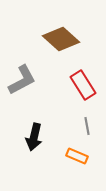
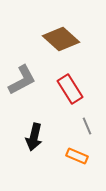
red rectangle: moved 13 px left, 4 px down
gray line: rotated 12 degrees counterclockwise
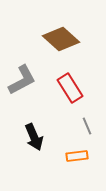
red rectangle: moved 1 px up
black arrow: rotated 36 degrees counterclockwise
orange rectangle: rotated 30 degrees counterclockwise
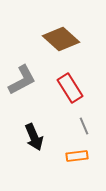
gray line: moved 3 px left
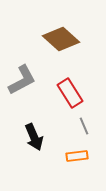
red rectangle: moved 5 px down
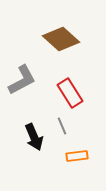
gray line: moved 22 px left
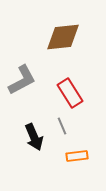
brown diamond: moved 2 px right, 2 px up; rotated 48 degrees counterclockwise
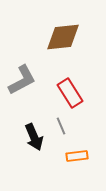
gray line: moved 1 px left
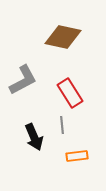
brown diamond: rotated 18 degrees clockwise
gray L-shape: moved 1 px right
gray line: moved 1 px right, 1 px up; rotated 18 degrees clockwise
